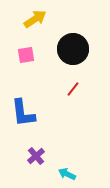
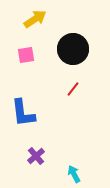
cyan arrow: moved 7 px right; rotated 36 degrees clockwise
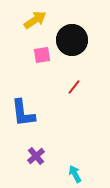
yellow arrow: moved 1 px down
black circle: moved 1 px left, 9 px up
pink square: moved 16 px right
red line: moved 1 px right, 2 px up
cyan arrow: moved 1 px right
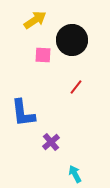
pink square: moved 1 px right; rotated 12 degrees clockwise
red line: moved 2 px right
purple cross: moved 15 px right, 14 px up
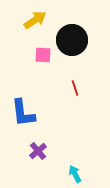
red line: moved 1 px left, 1 px down; rotated 56 degrees counterclockwise
purple cross: moved 13 px left, 9 px down
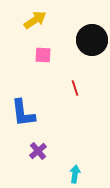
black circle: moved 20 px right
cyan arrow: rotated 36 degrees clockwise
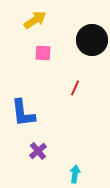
pink square: moved 2 px up
red line: rotated 42 degrees clockwise
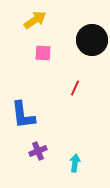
blue L-shape: moved 2 px down
purple cross: rotated 18 degrees clockwise
cyan arrow: moved 11 px up
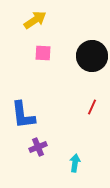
black circle: moved 16 px down
red line: moved 17 px right, 19 px down
purple cross: moved 4 px up
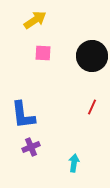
purple cross: moved 7 px left
cyan arrow: moved 1 px left
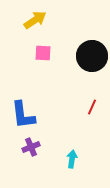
cyan arrow: moved 2 px left, 4 px up
